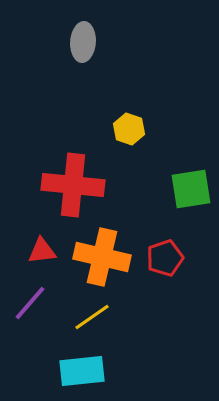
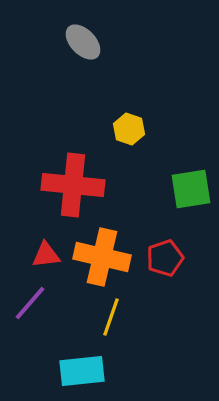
gray ellipse: rotated 48 degrees counterclockwise
red triangle: moved 4 px right, 4 px down
yellow line: moved 19 px right; rotated 36 degrees counterclockwise
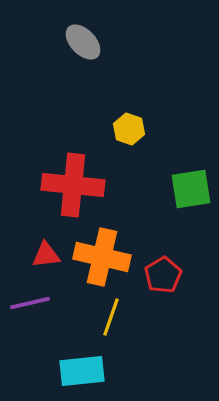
red pentagon: moved 2 px left, 17 px down; rotated 12 degrees counterclockwise
purple line: rotated 36 degrees clockwise
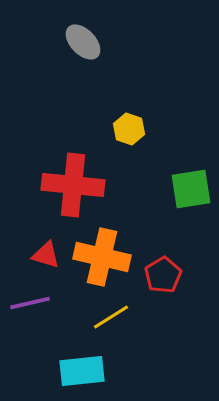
red triangle: rotated 24 degrees clockwise
yellow line: rotated 39 degrees clockwise
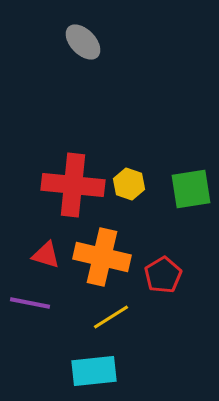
yellow hexagon: moved 55 px down
purple line: rotated 24 degrees clockwise
cyan rectangle: moved 12 px right
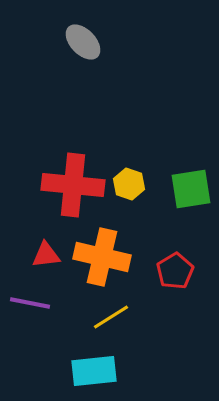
red triangle: rotated 24 degrees counterclockwise
red pentagon: moved 12 px right, 4 px up
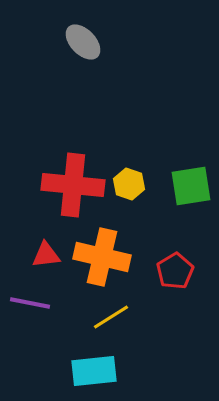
green square: moved 3 px up
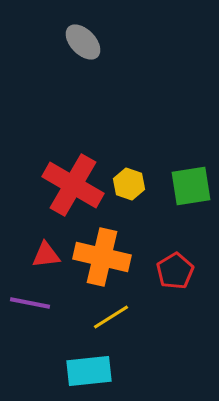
red cross: rotated 24 degrees clockwise
cyan rectangle: moved 5 px left
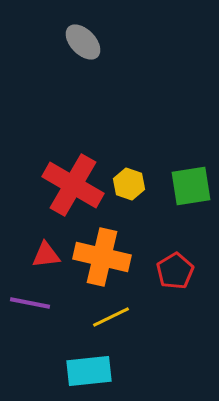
yellow line: rotated 6 degrees clockwise
